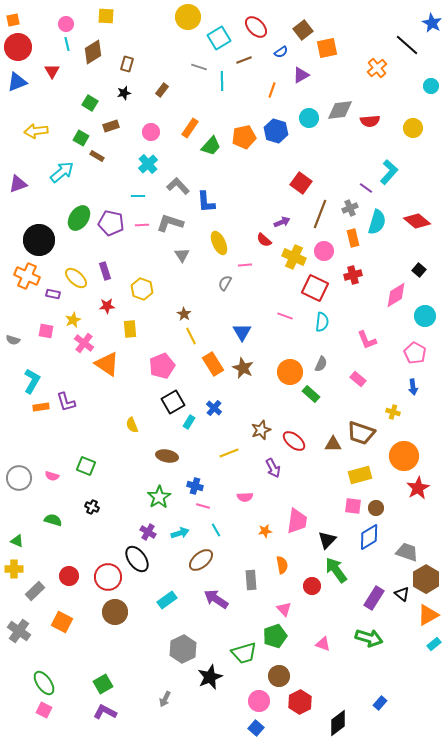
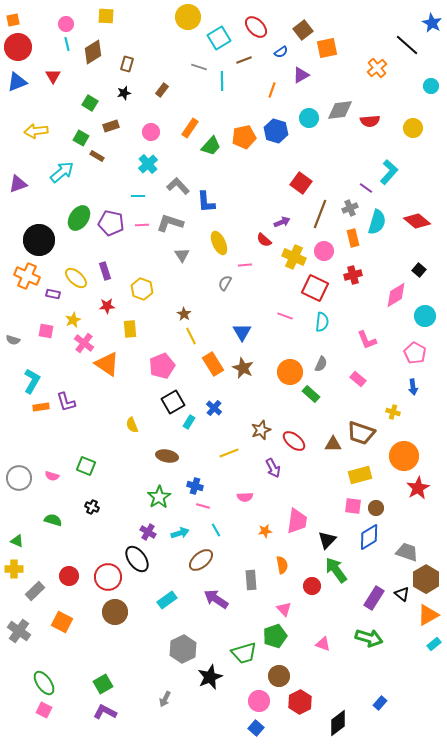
red triangle at (52, 71): moved 1 px right, 5 px down
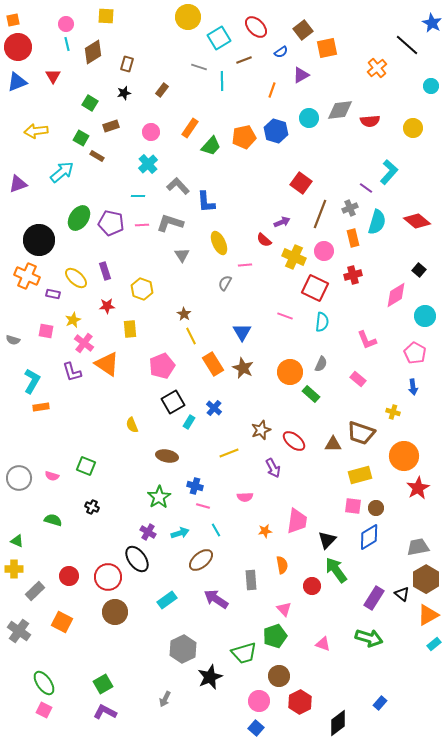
purple L-shape at (66, 402): moved 6 px right, 30 px up
gray trapezoid at (407, 552): moved 11 px right, 5 px up; rotated 30 degrees counterclockwise
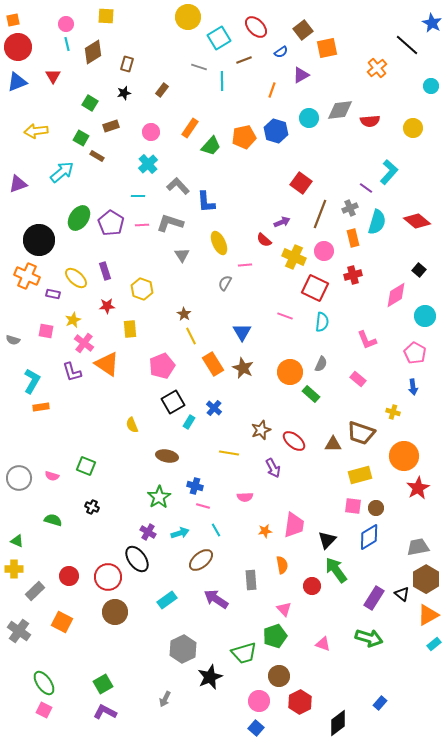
purple pentagon at (111, 223): rotated 20 degrees clockwise
yellow line at (229, 453): rotated 30 degrees clockwise
pink trapezoid at (297, 521): moved 3 px left, 4 px down
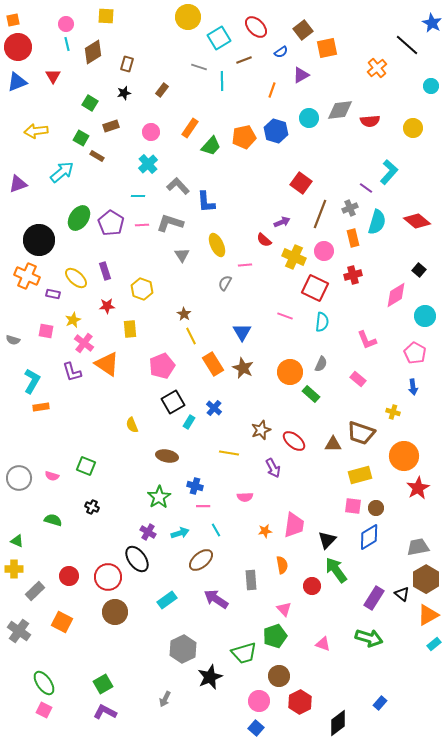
yellow ellipse at (219, 243): moved 2 px left, 2 px down
pink line at (203, 506): rotated 16 degrees counterclockwise
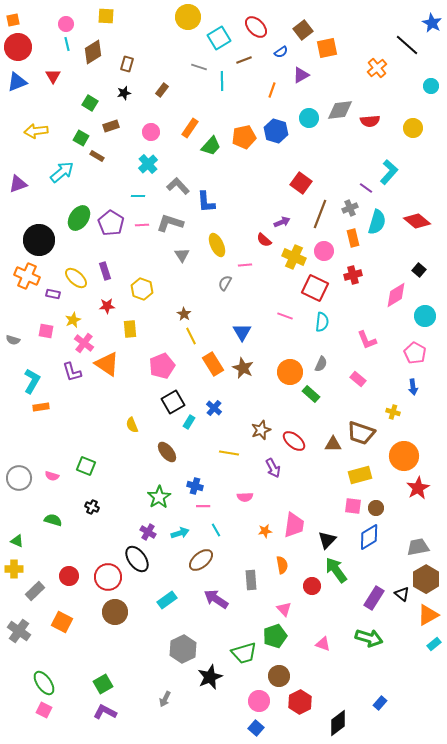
brown ellipse at (167, 456): moved 4 px up; rotated 40 degrees clockwise
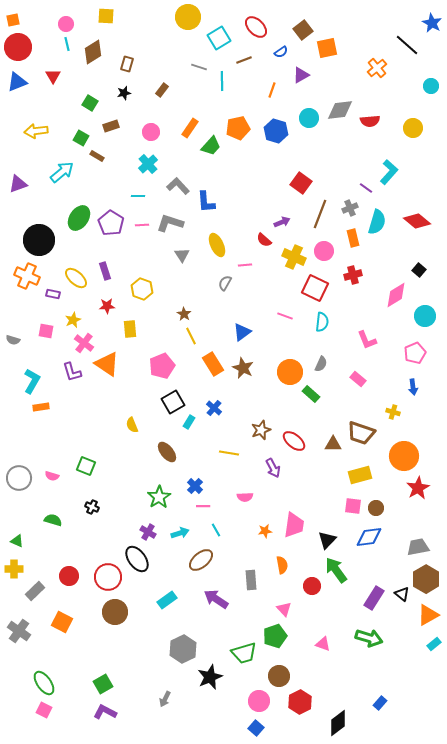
orange pentagon at (244, 137): moved 6 px left, 9 px up
blue triangle at (242, 332): rotated 24 degrees clockwise
pink pentagon at (415, 353): rotated 20 degrees clockwise
blue cross at (195, 486): rotated 28 degrees clockwise
blue diamond at (369, 537): rotated 24 degrees clockwise
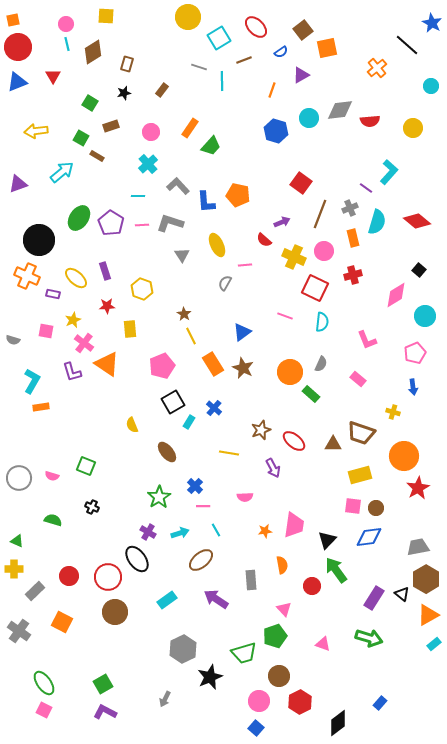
orange pentagon at (238, 128): moved 67 px down; rotated 25 degrees clockwise
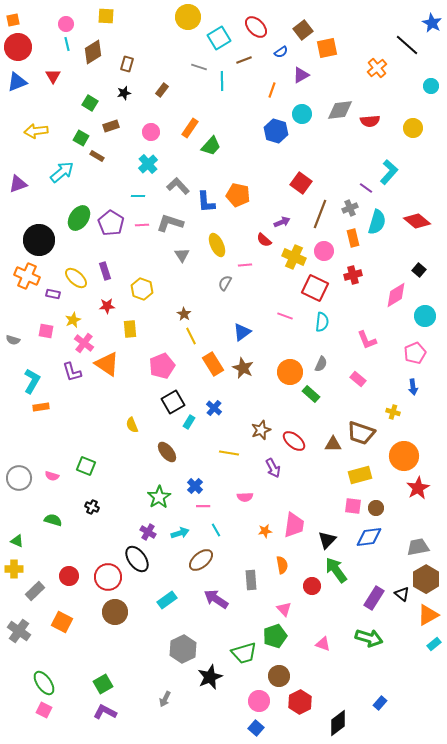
cyan circle at (309, 118): moved 7 px left, 4 px up
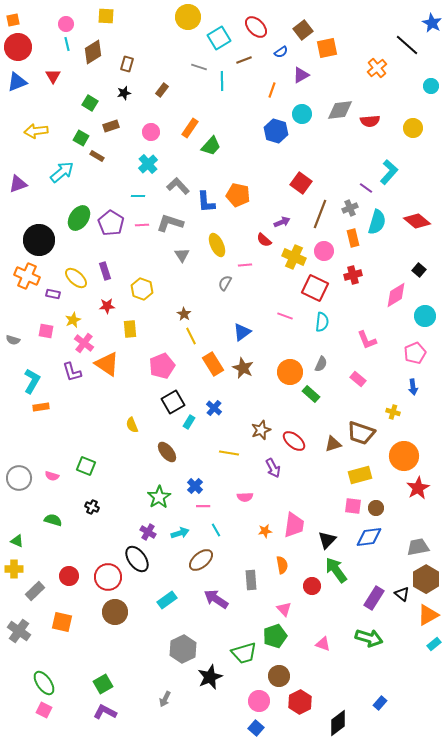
brown triangle at (333, 444): rotated 18 degrees counterclockwise
orange square at (62, 622): rotated 15 degrees counterclockwise
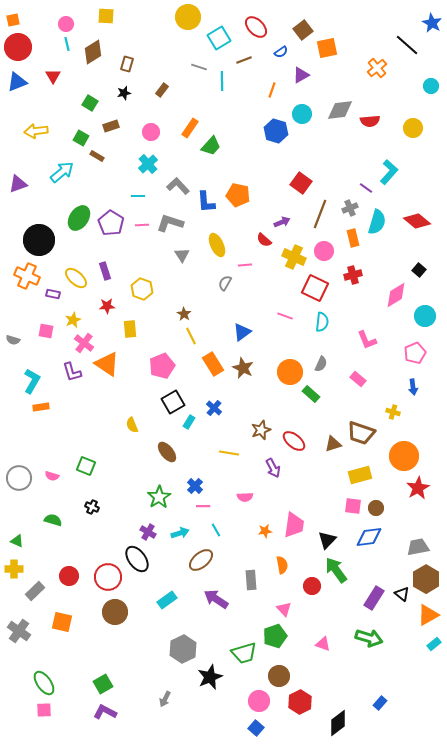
pink square at (44, 710): rotated 28 degrees counterclockwise
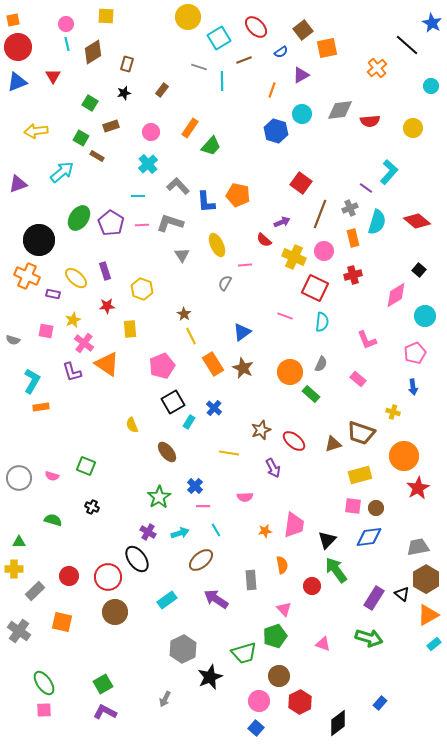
green triangle at (17, 541): moved 2 px right, 1 px down; rotated 24 degrees counterclockwise
